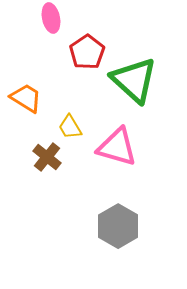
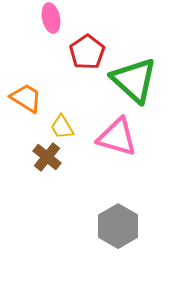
yellow trapezoid: moved 8 px left
pink triangle: moved 10 px up
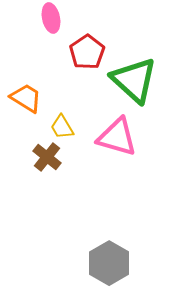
gray hexagon: moved 9 px left, 37 px down
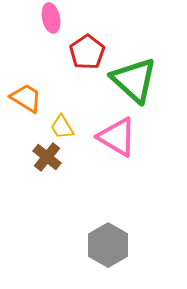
pink triangle: rotated 15 degrees clockwise
gray hexagon: moved 1 px left, 18 px up
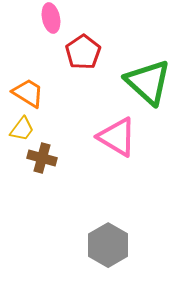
red pentagon: moved 4 px left
green triangle: moved 14 px right, 2 px down
orange trapezoid: moved 2 px right, 5 px up
yellow trapezoid: moved 40 px left, 2 px down; rotated 112 degrees counterclockwise
brown cross: moved 5 px left, 1 px down; rotated 24 degrees counterclockwise
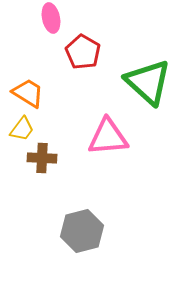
red pentagon: rotated 8 degrees counterclockwise
pink triangle: moved 9 px left; rotated 36 degrees counterclockwise
brown cross: rotated 12 degrees counterclockwise
gray hexagon: moved 26 px left, 14 px up; rotated 15 degrees clockwise
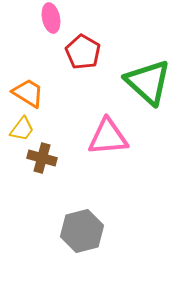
brown cross: rotated 12 degrees clockwise
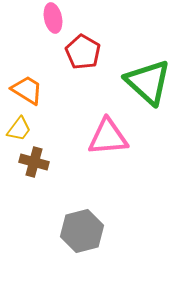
pink ellipse: moved 2 px right
orange trapezoid: moved 1 px left, 3 px up
yellow trapezoid: moved 3 px left
brown cross: moved 8 px left, 4 px down
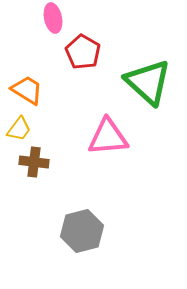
brown cross: rotated 8 degrees counterclockwise
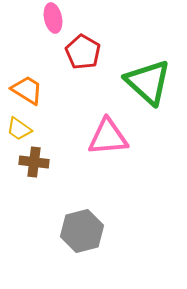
yellow trapezoid: rotated 88 degrees clockwise
